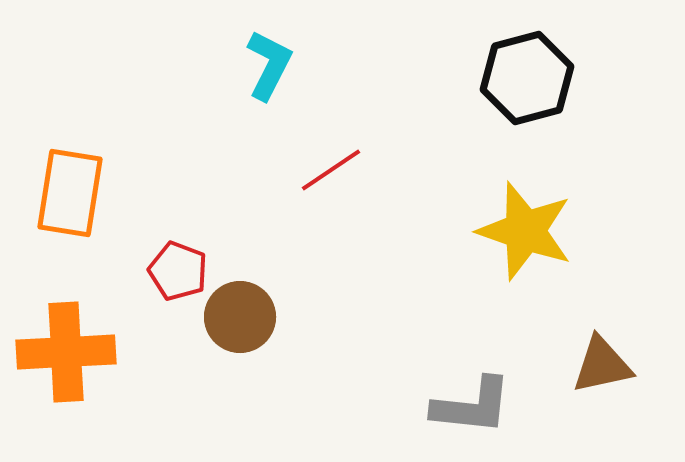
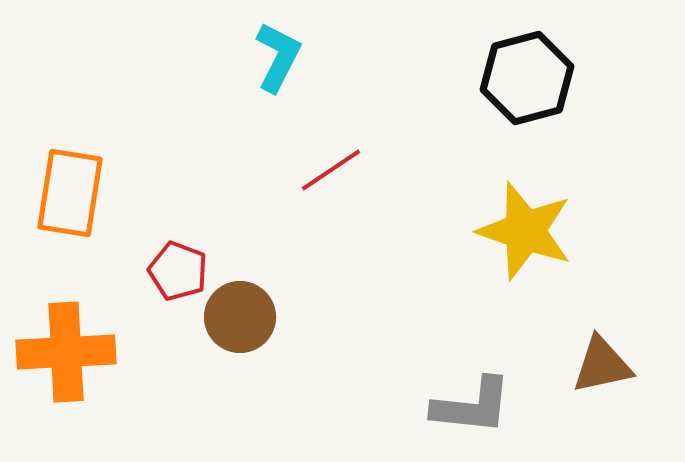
cyan L-shape: moved 9 px right, 8 px up
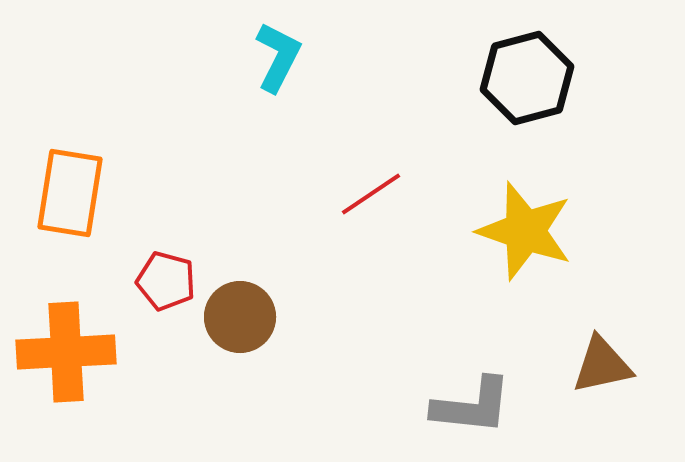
red line: moved 40 px right, 24 px down
red pentagon: moved 12 px left, 10 px down; rotated 6 degrees counterclockwise
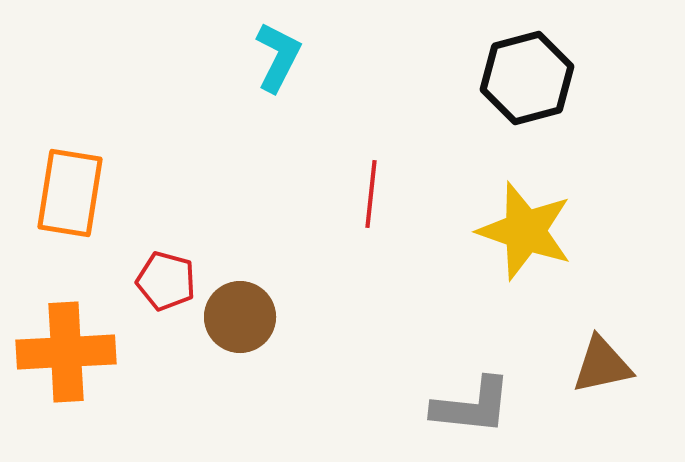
red line: rotated 50 degrees counterclockwise
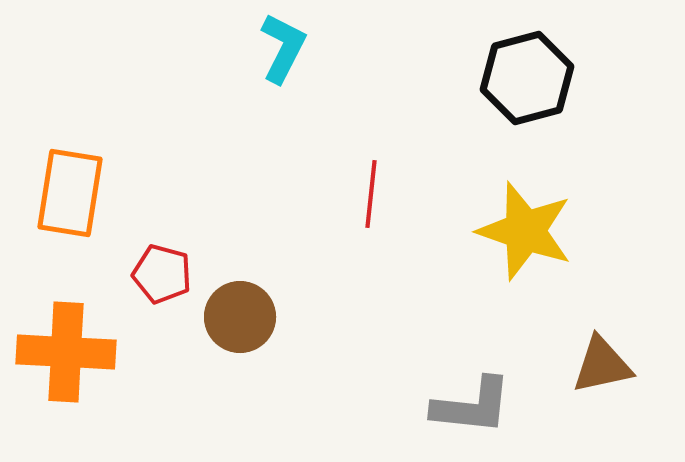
cyan L-shape: moved 5 px right, 9 px up
red pentagon: moved 4 px left, 7 px up
orange cross: rotated 6 degrees clockwise
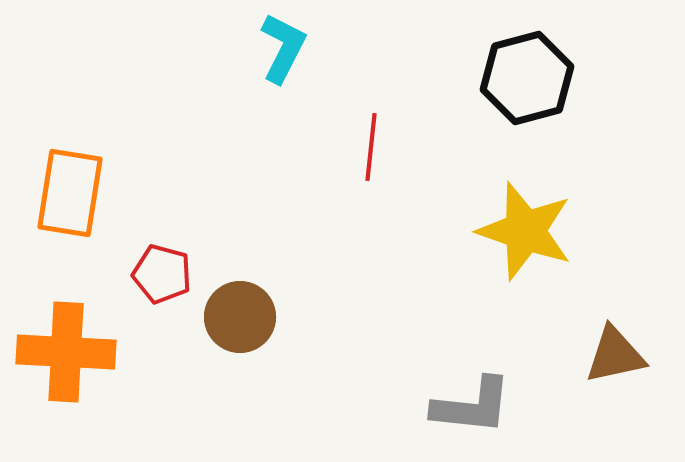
red line: moved 47 px up
brown triangle: moved 13 px right, 10 px up
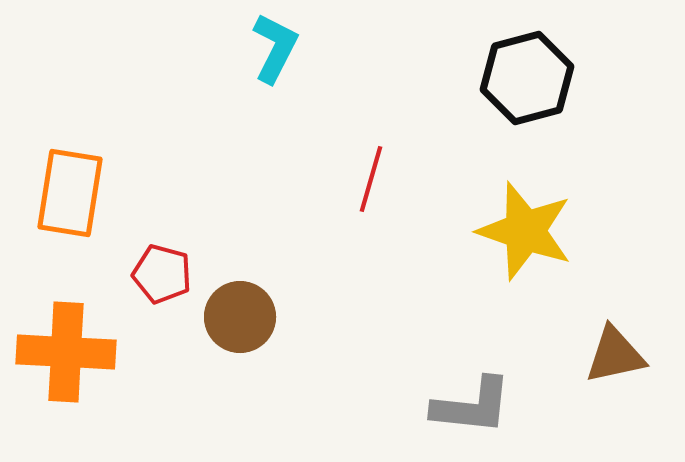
cyan L-shape: moved 8 px left
red line: moved 32 px down; rotated 10 degrees clockwise
